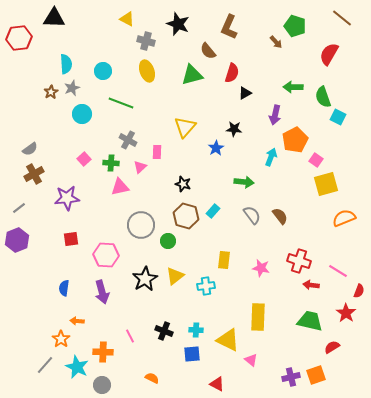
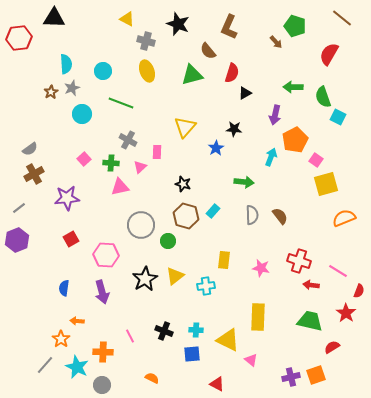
gray semicircle at (252, 215): rotated 36 degrees clockwise
red square at (71, 239): rotated 21 degrees counterclockwise
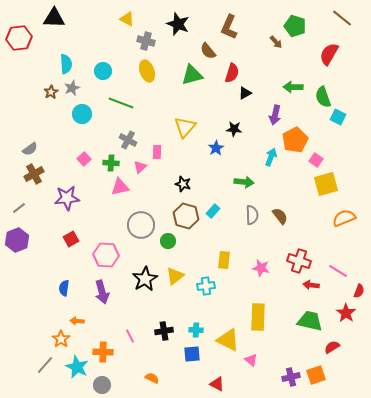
black cross at (164, 331): rotated 30 degrees counterclockwise
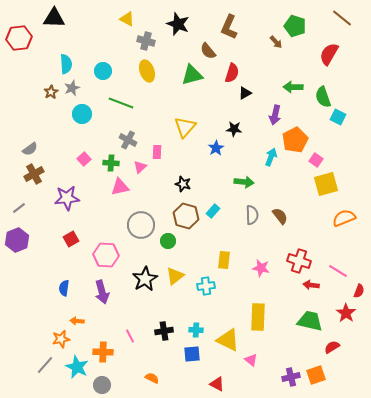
orange star at (61, 339): rotated 24 degrees clockwise
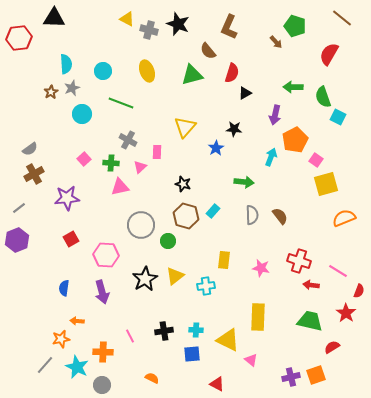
gray cross at (146, 41): moved 3 px right, 11 px up
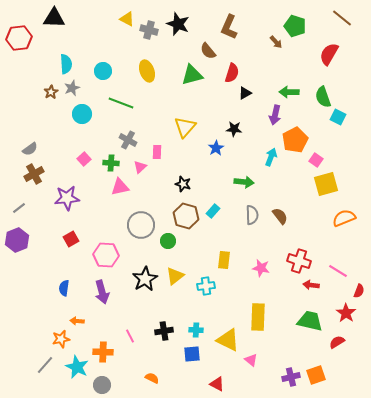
green arrow at (293, 87): moved 4 px left, 5 px down
red semicircle at (332, 347): moved 5 px right, 5 px up
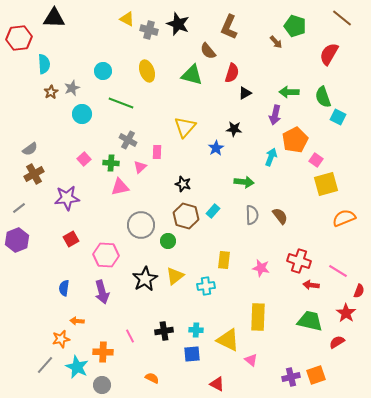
cyan semicircle at (66, 64): moved 22 px left
green triangle at (192, 75): rotated 30 degrees clockwise
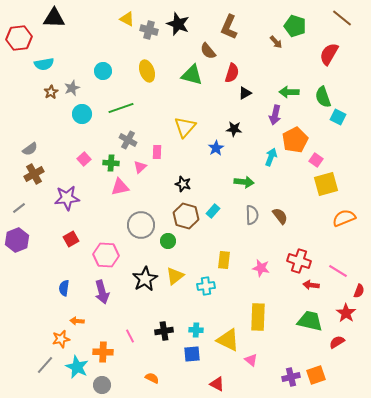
cyan semicircle at (44, 64): rotated 84 degrees clockwise
green line at (121, 103): moved 5 px down; rotated 40 degrees counterclockwise
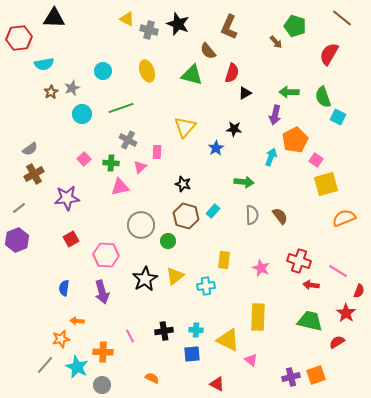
pink star at (261, 268): rotated 12 degrees clockwise
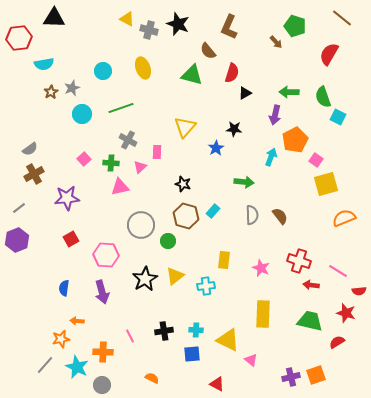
yellow ellipse at (147, 71): moved 4 px left, 3 px up
red semicircle at (359, 291): rotated 64 degrees clockwise
red star at (346, 313): rotated 18 degrees counterclockwise
yellow rectangle at (258, 317): moved 5 px right, 3 px up
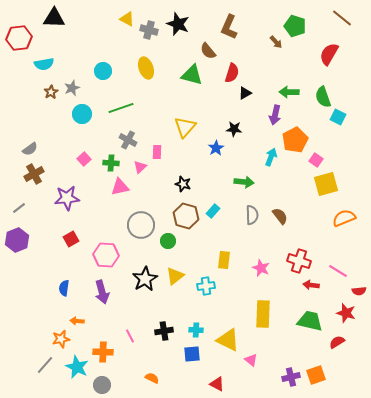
yellow ellipse at (143, 68): moved 3 px right
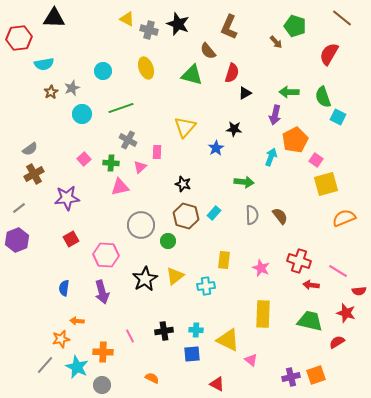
cyan rectangle at (213, 211): moved 1 px right, 2 px down
